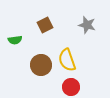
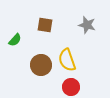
brown square: rotated 35 degrees clockwise
green semicircle: rotated 40 degrees counterclockwise
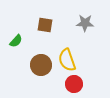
gray star: moved 2 px left, 2 px up; rotated 12 degrees counterclockwise
green semicircle: moved 1 px right, 1 px down
red circle: moved 3 px right, 3 px up
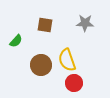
red circle: moved 1 px up
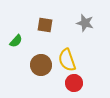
gray star: rotated 12 degrees clockwise
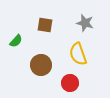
yellow semicircle: moved 11 px right, 6 px up
red circle: moved 4 px left
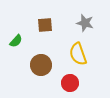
brown square: rotated 14 degrees counterclockwise
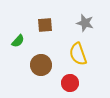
green semicircle: moved 2 px right
